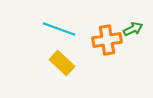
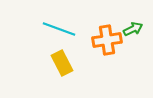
yellow rectangle: rotated 20 degrees clockwise
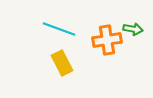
green arrow: rotated 36 degrees clockwise
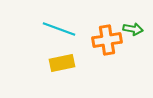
yellow rectangle: rotated 75 degrees counterclockwise
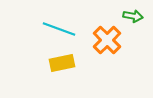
green arrow: moved 13 px up
orange cross: rotated 36 degrees counterclockwise
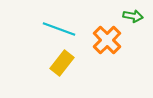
yellow rectangle: rotated 40 degrees counterclockwise
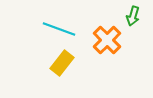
green arrow: rotated 96 degrees clockwise
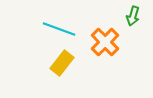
orange cross: moved 2 px left, 2 px down
